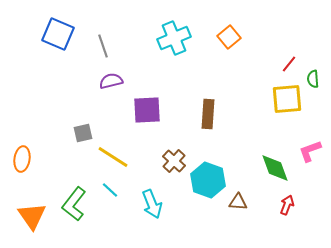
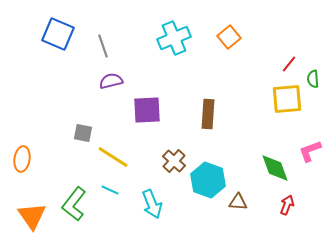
gray square: rotated 24 degrees clockwise
cyan line: rotated 18 degrees counterclockwise
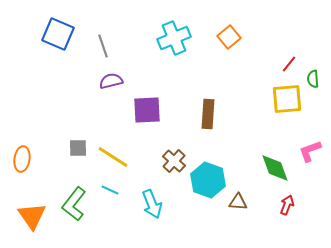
gray square: moved 5 px left, 15 px down; rotated 12 degrees counterclockwise
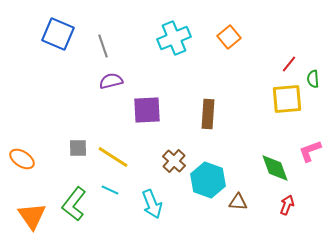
orange ellipse: rotated 65 degrees counterclockwise
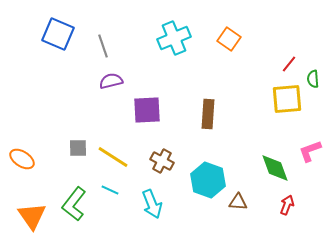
orange square: moved 2 px down; rotated 15 degrees counterclockwise
brown cross: moved 12 px left; rotated 15 degrees counterclockwise
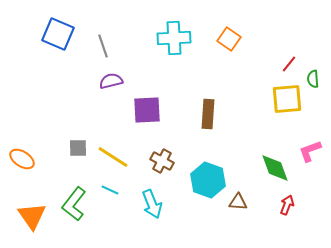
cyan cross: rotated 20 degrees clockwise
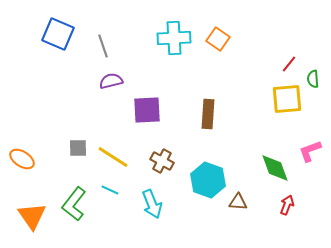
orange square: moved 11 px left
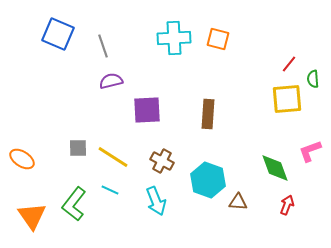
orange square: rotated 20 degrees counterclockwise
cyan arrow: moved 4 px right, 3 px up
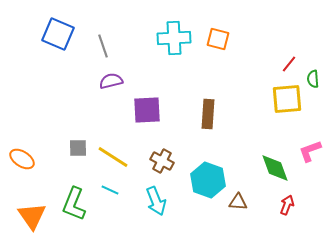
green L-shape: rotated 16 degrees counterclockwise
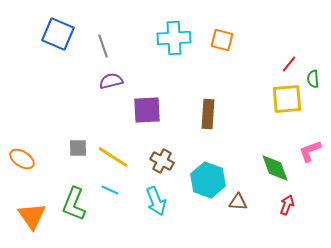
orange square: moved 4 px right, 1 px down
